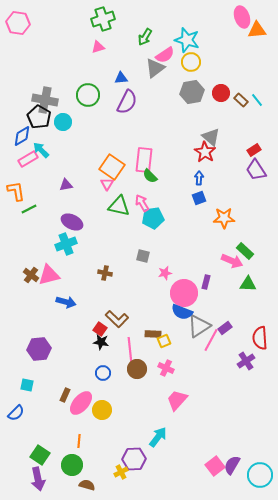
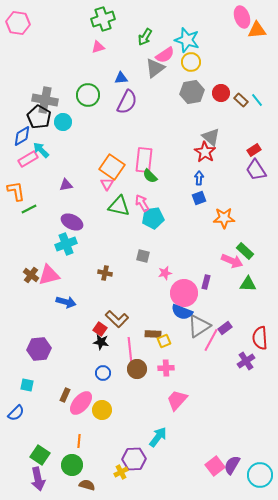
pink cross at (166, 368): rotated 28 degrees counterclockwise
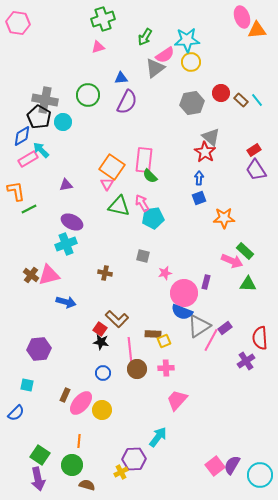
cyan star at (187, 40): rotated 20 degrees counterclockwise
gray hexagon at (192, 92): moved 11 px down
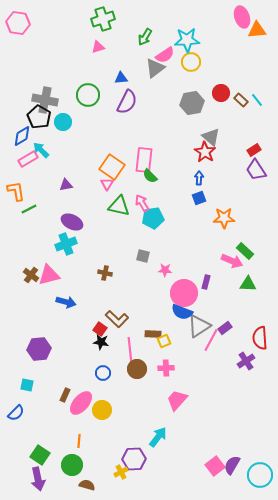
pink star at (165, 273): moved 3 px up; rotated 16 degrees clockwise
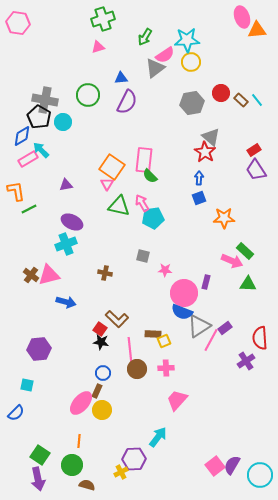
brown rectangle at (65, 395): moved 32 px right, 4 px up
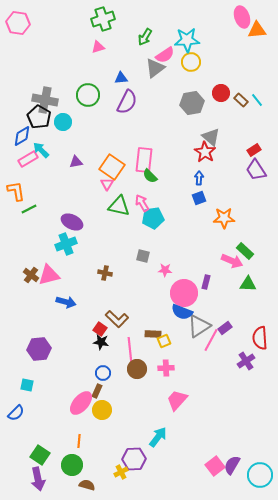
purple triangle at (66, 185): moved 10 px right, 23 px up
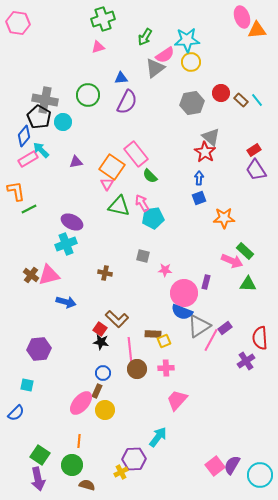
blue diamond at (22, 136): moved 2 px right; rotated 20 degrees counterclockwise
pink rectangle at (144, 160): moved 8 px left, 6 px up; rotated 45 degrees counterclockwise
yellow circle at (102, 410): moved 3 px right
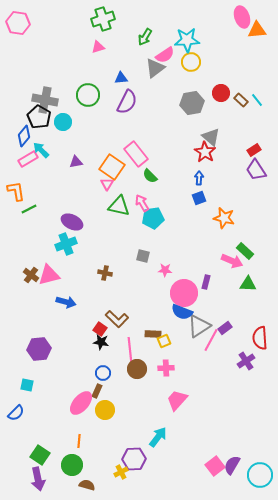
orange star at (224, 218): rotated 15 degrees clockwise
